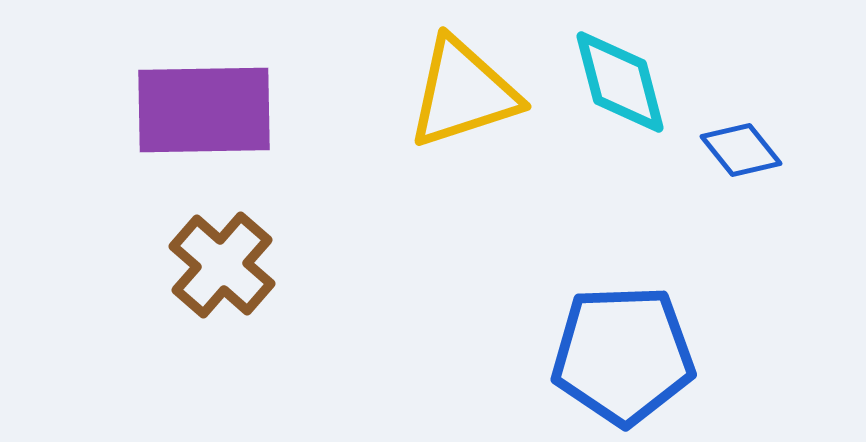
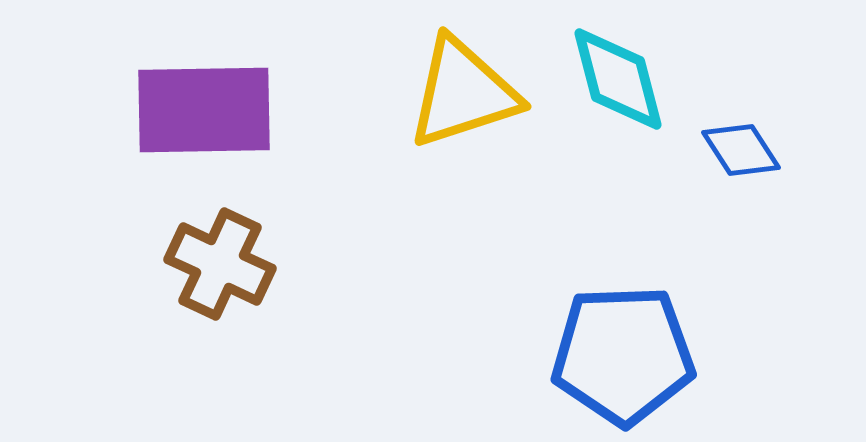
cyan diamond: moved 2 px left, 3 px up
blue diamond: rotated 6 degrees clockwise
brown cross: moved 2 px left, 1 px up; rotated 16 degrees counterclockwise
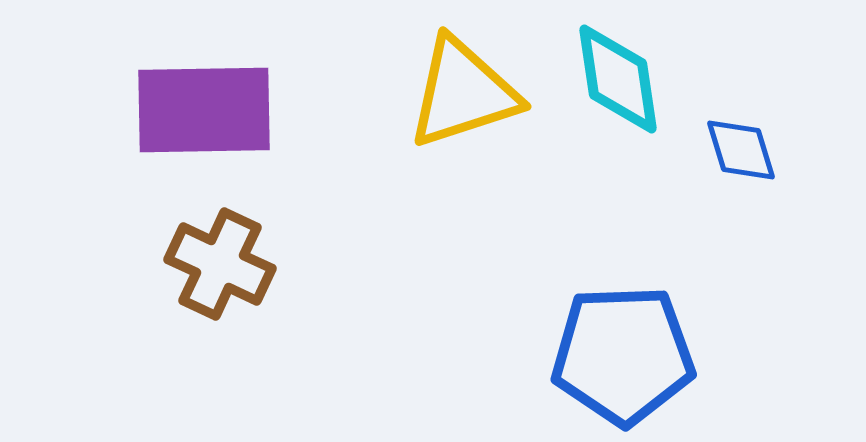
cyan diamond: rotated 6 degrees clockwise
blue diamond: rotated 16 degrees clockwise
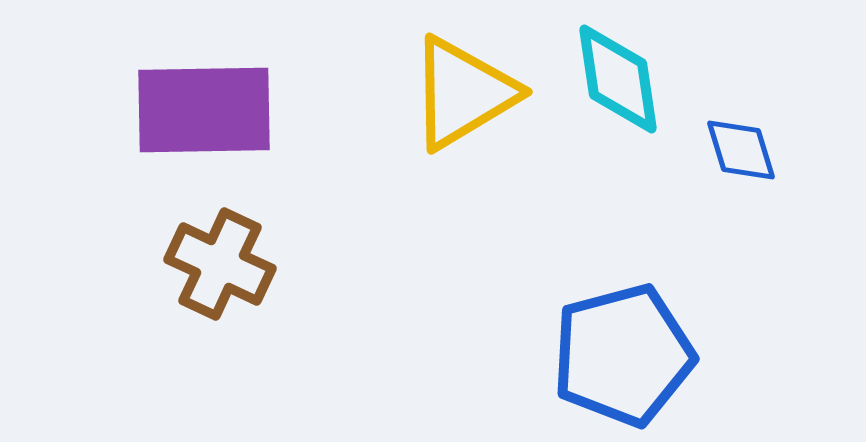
yellow triangle: rotated 13 degrees counterclockwise
blue pentagon: rotated 13 degrees counterclockwise
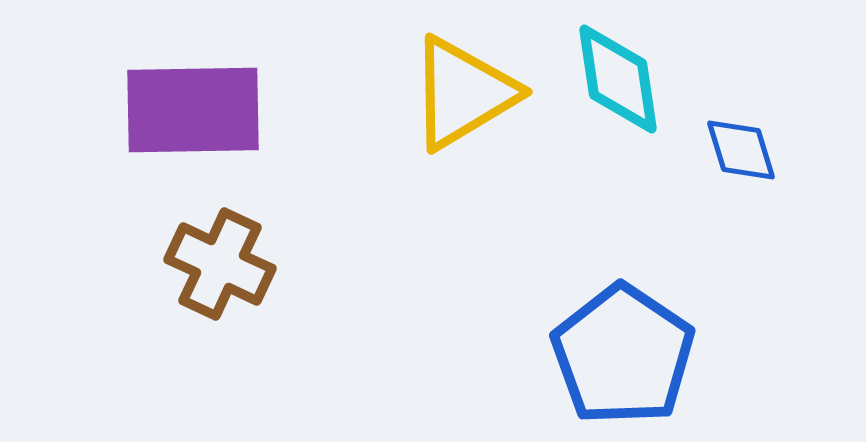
purple rectangle: moved 11 px left
blue pentagon: rotated 23 degrees counterclockwise
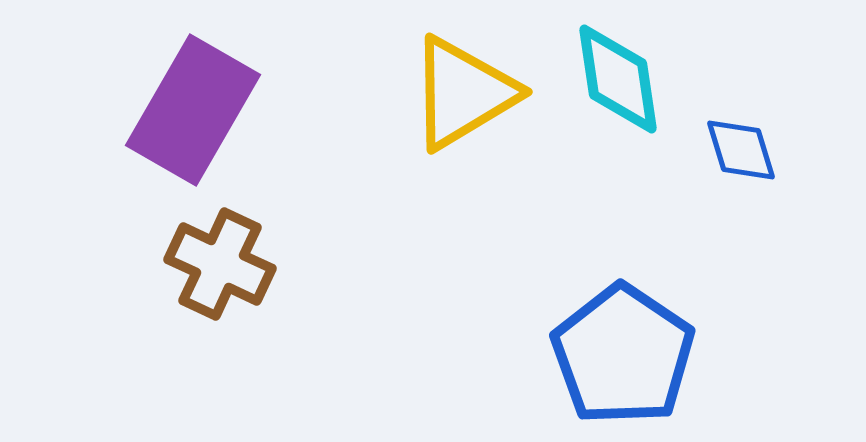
purple rectangle: rotated 59 degrees counterclockwise
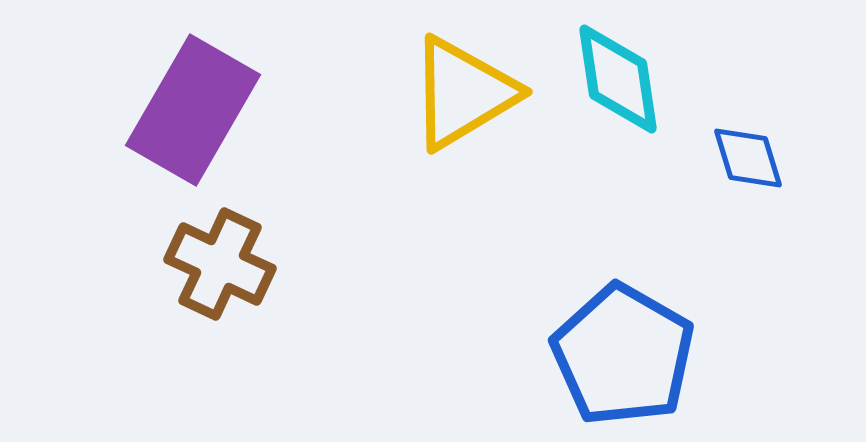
blue diamond: moved 7 px right, 8 px down
blue pentagon: rotated 4 degrees counterclockwise
